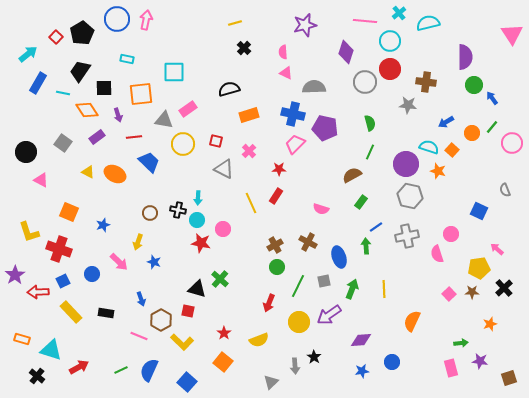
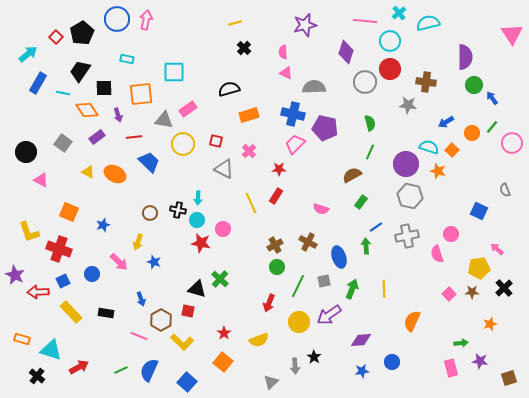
purple star at (15, 275): rotated 12 degrees counterclockwise
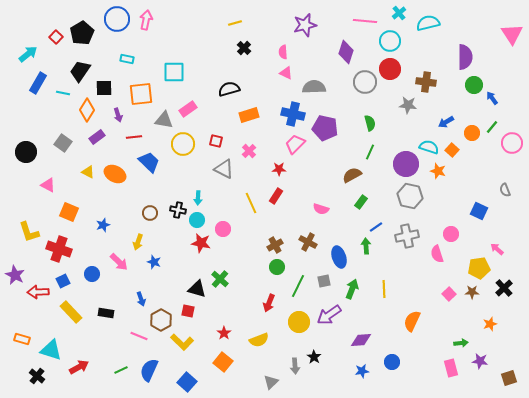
orange diamond at (87, 110): rotated 65 degrees clockwise
pink triangle at (41, 180): moved 7 px right, 5 px down
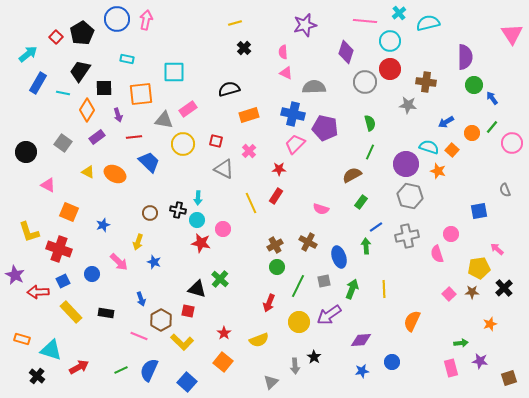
blue square at (479, 211): rotated 36 degrees counterclockwise
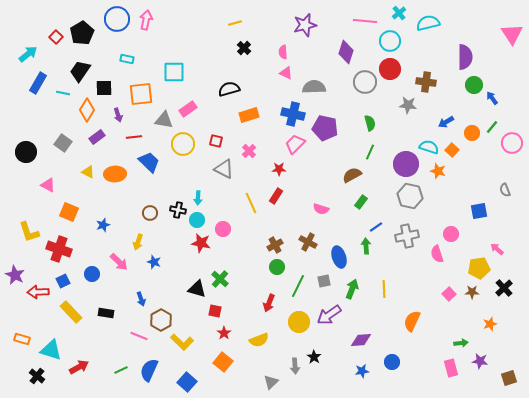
orange ellipse at (115, 174): rotated 30 degrees counterclockwise
red square at (188, 311): moved 27 px right
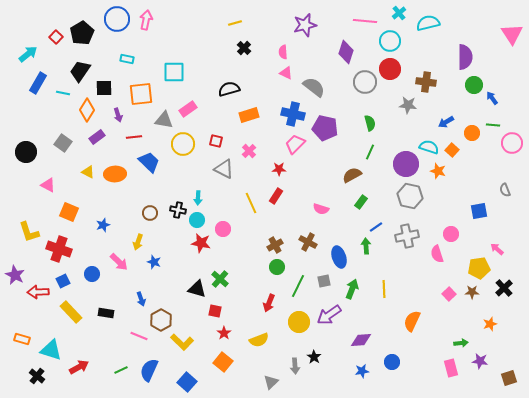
gray semicircle at (314, 87): rotated 40 degrees clockwise
green line at (492, 127): moved 1 px right, 2 px up; rotated 56 degrees clockwise
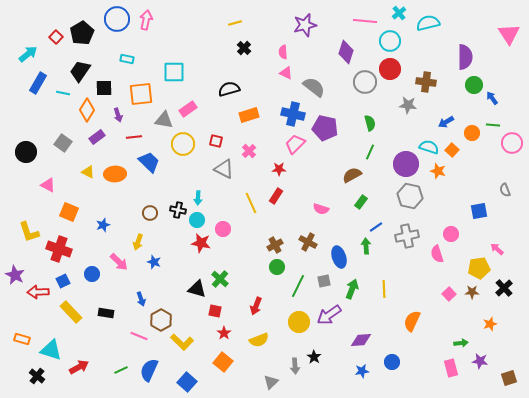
pink triangle at (512, 34): moved 3 px left
red arrow at (269, 303): moved 13 px left, 3 px down
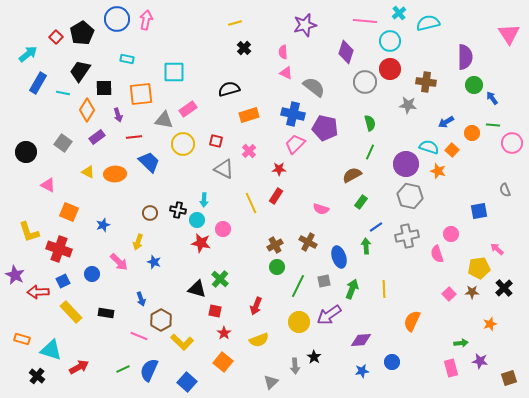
cyan arrow at (198, 198): moved 6 px right, 2 px down
green line at (121, 370): moved 2 px right, 1 px up
